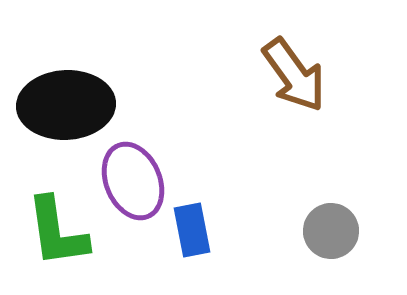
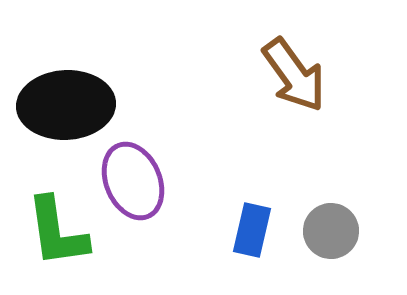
blue rectangle: moved 60 px right; rotated 24 degrees clockwise
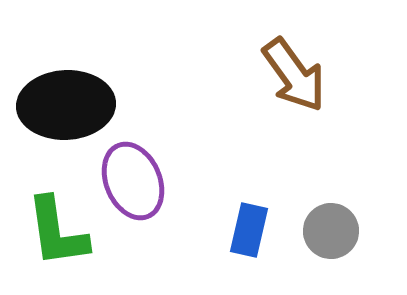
blue rectangle: moved 3 px left
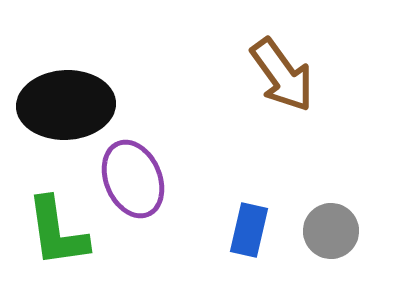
brown arrow: moved 12 px left
purple ellipse: moved 2 px up
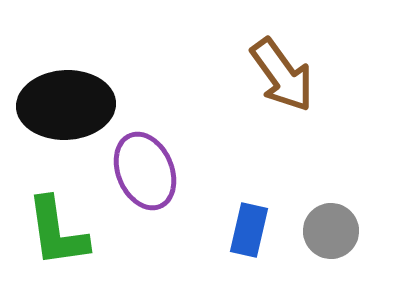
purple ellipse: moved 12 px right, 8 px up
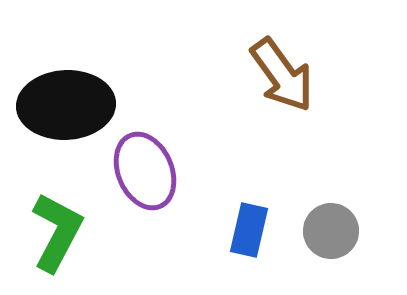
green L-shape: rotated 144 degrees counterclockwise
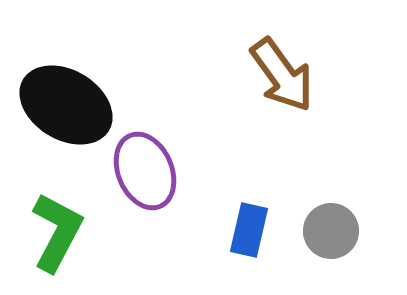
black ellipse: rotated 34 degrees clockwise
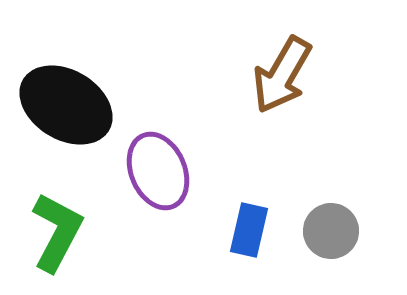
brown arrow: rotated 66 degrees clockwise
purple ellipse: moved 13 px right
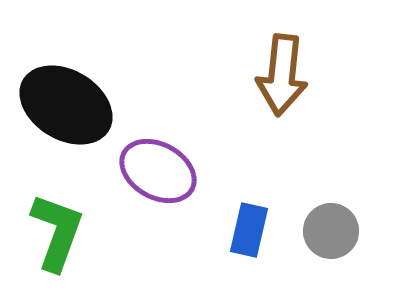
brown arrow: rotated 24 degrees counterclockwise
purple ellipse: rotated 38 degrees counterclockwise
green L-shape: rotated 8 degrees counterclockwise
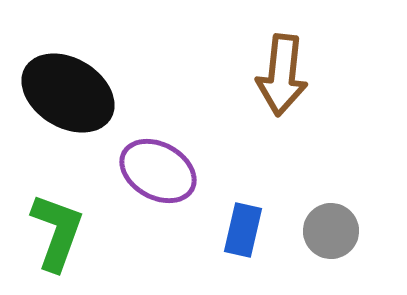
black ellipse: moved 2 px right, 12 px up
blue rectangle: moved 6 px left
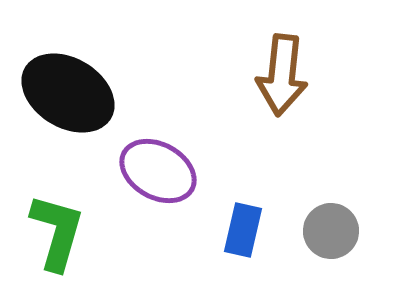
green L-shape: rotated 4 degrees counterclockwise
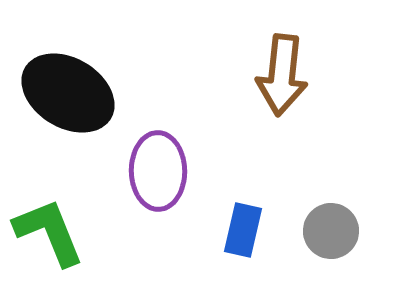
purple ellipse: rotated 60 degrees clockwise
green L-shape: moved 8 px left; rotated 38 degrees counterclockwise
